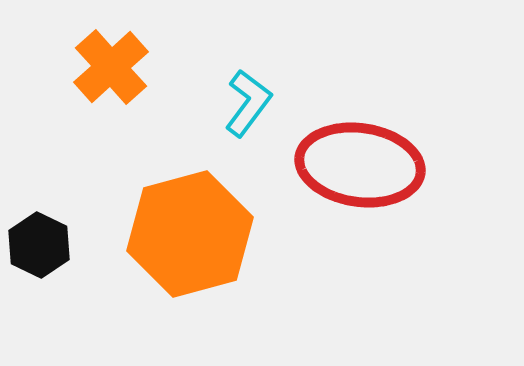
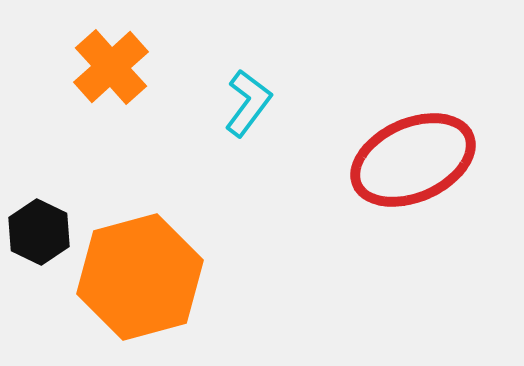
red ellipse: moved 53 px right, 5 px up; rotated 32 degrees counterclockwise
orange hexagon: moved 50 px left, 43 px down
black hexagon: moved 13 px up
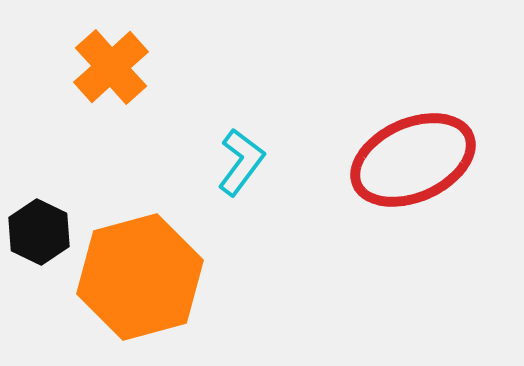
cyan L-shape: moved 7 px left, 59 px down
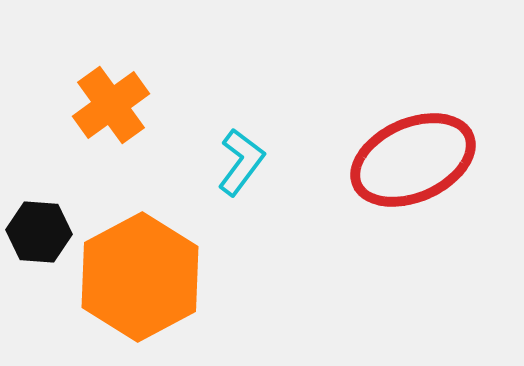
orange cross: moved 38 px down; rotated 6 degrees clockwise
black hexagon: rotated 22 degrees counterclockwise
orange hexagon: rotated 13 degrees counterclockwise
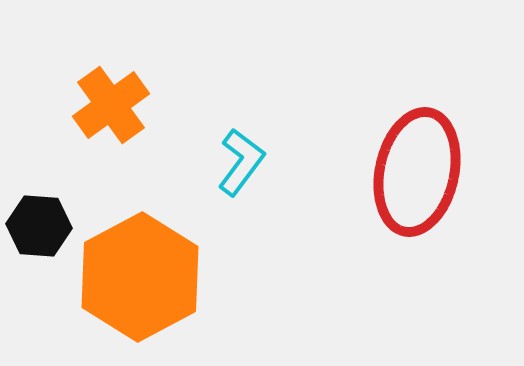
red ellipse: moved 4 px right, 12 px down; rotated 54 degrees counterclockwise
black hexagon: moved 6 px up
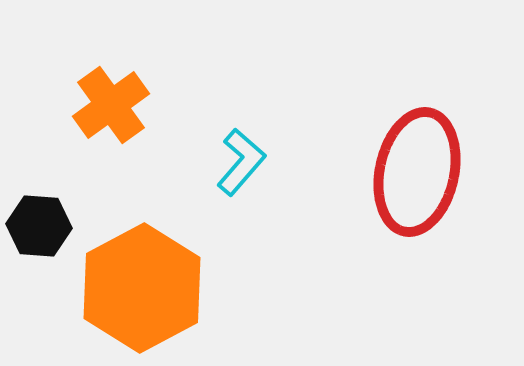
cyan L-shape: rotated 4 degrees clockwise
orange hexagon: moved 2 px right, 11 px down
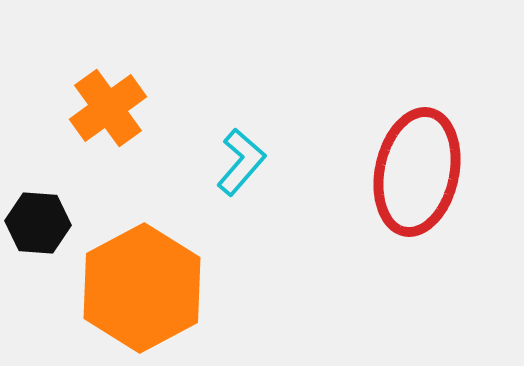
orange cross: moved 3 px left, 3 px down
black hexagon: moved 1 px left, 3 px up
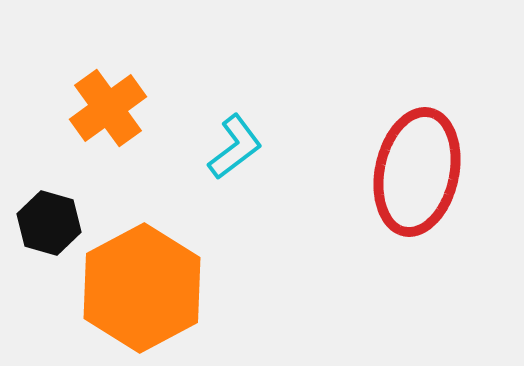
cyan L-shape: moved 6 px left, 15 px up; rotated 12 degrees clockwise
black hexagon: moved 11 px right; rotated 12 degrees clockwise
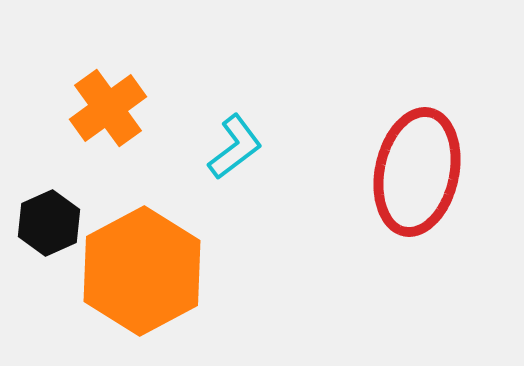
black hexagon: rotated 20 degrees clockwise
orange hexagon: moved 17 px up
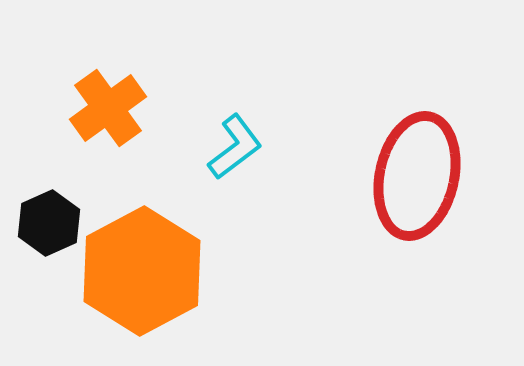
red ellipse: moved 4 px down
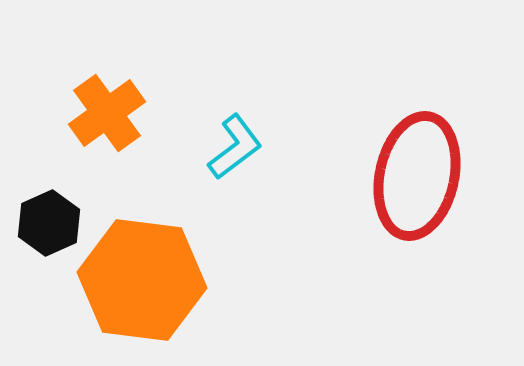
orange cross: moved 1 px left, 5 px down
orange hexagon: moved 9 px down; rotated 25 degrees counterclockwise
